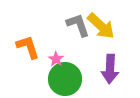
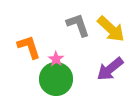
yellow arrow: moved 10 px right, 3 px down
orange L-shape: moved 1 px right
purple arrow: rotated 48 degrees clockwise
green circle: moved 9 px left
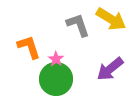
yellow arrow: moved 10 px up; rotated 12 degrees counterclockwise
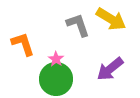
orange L-shape: moved 6 px left, 3 px up
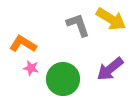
orange L-shape: rotated 40 degrees counterclockwise
pink star: moved 25 px left, 9 px down; rotated 21 degrees counterclockwise
green circle: moved 7 px right
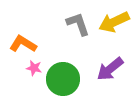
yellow arrow: moved 3 px right, 3 px down; rotated 124 degrees clockwise
gray L-shape: moved 1 px up
pink star: moved 3 px right
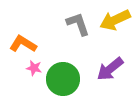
yellow arrow: moved 1 px right, 2 px up
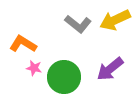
gray L-shape: rotated 148 degrees clockwise
green circle: moved 1 px right, 2 px up
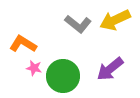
green circle: moved 1 px left, 1 px up
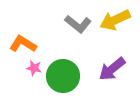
purple arrow: moved 2 px right
